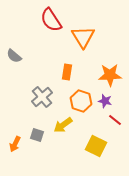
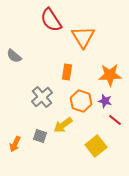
gray square: moved 3 px right, 1 px down
yellow square: rotated 25 degrees clockwise
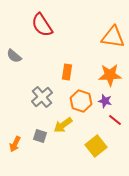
red semicircle: moved 9 px left, 5 px down
orange triangle: moved 30 px right; rotated 50 degrees counterclockwise
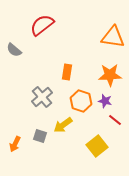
red semicircle: rotated 85 degrees clockwise
gray semicircle: moved 6 px up
yellow square: moved 1 px right
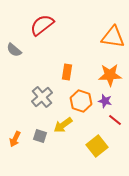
orange arrow: moved 5 px up
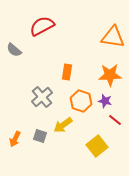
red semicircle: moved 1 px down; rotated 10 degrees clockwise
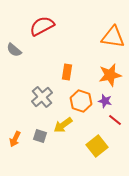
orange star: rotated 10 degrees counterclockwise
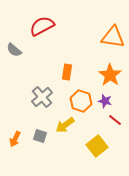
orange star: rotated 25 degrees counterclockwise
yellow arrow: moved 2 px right
